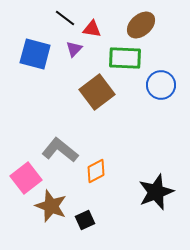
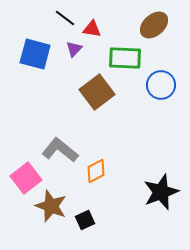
brown ellipse: moved 13 px right
black star: moved 5 px right
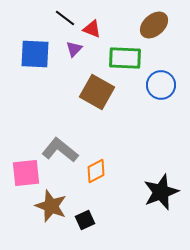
red triangle: rotated 12 degrees clockwise
blue square: rotated 12 degrees counterclockwise
brown square: rotated 24 degrees counterclockwise
pink square: moved 5 px up; rotated 32 degrees clockwise
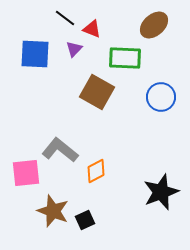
blue circle: moved 12 px down
brown star: moved 2 px right, 5 px down
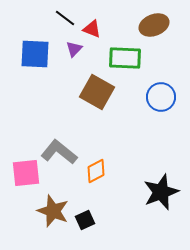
brown ellipse: rotated 20 degrees clockwise
gray L-shape: moved 1 px left, 2 px down
